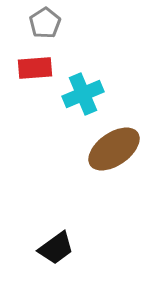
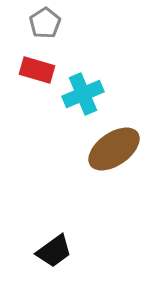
red rectangle: moved 2 px right, 2 px down; rotated 20 degrees clockwise
black trapezoid: moved 2 px left, 3 px down
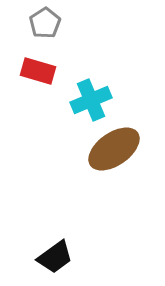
red rectangle: moved 1 px right, 1 px down
cyan cross: moved 8 px right, 6 px down
black trapezoid: moved 1 px right, 6 px down
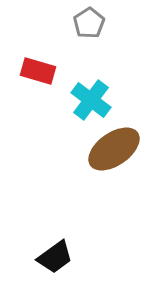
gray pentagon: moved 44 px right
cyan cross: rotated 30 degrees counterclockwise
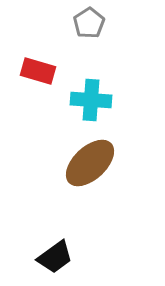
cyan cross: rotated 33 degrees counterclockwise
brown ellipse: moved 24 px left, 14 px down; rotated 8 degrees counterclockwise
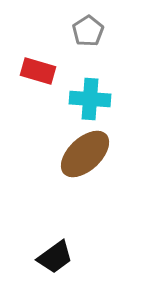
gray pentagon: moved 1 px left, 8 px down
cyan cross: moved 1 px left, 1 px up
brown ellipse: moved 5 px left, 9 px up
